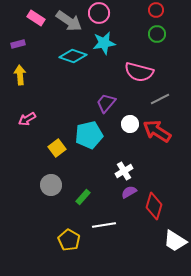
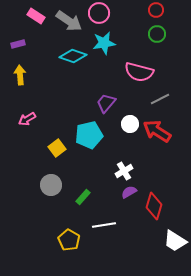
pink rectangle: moved 2 px up
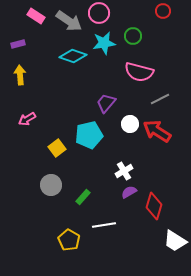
red circle: moved 7 px right, 1 px down
green circle: moved 24 px left, 2 px down
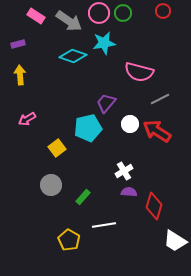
green circle: moved 10 px left, 23 px up
cyan pentagon: moved 1 px left, 7 px up
purple semicircle: rotated 35 degrees clockwise
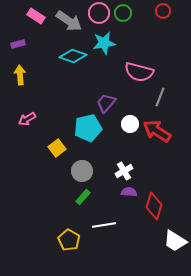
gray line: moved 2 px up; rotated 42 degrees counterclockwise
gray circle: moved 31 px right, 14 px up
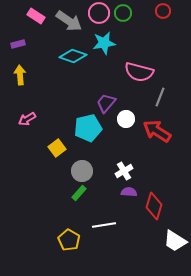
white circle: moved 4 px left, 5 px up
green rectangle: moved 4 px left, 4 px up
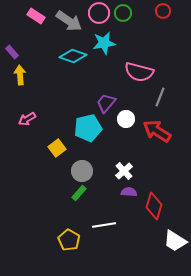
purple rectangle: moved 6 px left, 8 px down; rotated 64 degrees clockwise
white cross: rotated 12 degrees counterclockwise
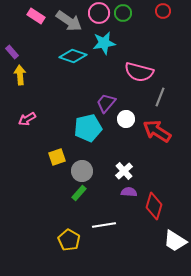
yellow square: moved 9 px down; rotated 18 degrees clockwise
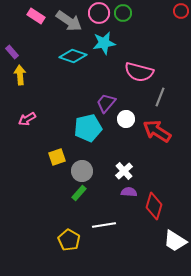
red circle: moved 18 px right
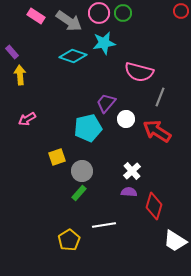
white cross: moved 8 px right
yellow pentagon: rotated 10 degrees clockwise
